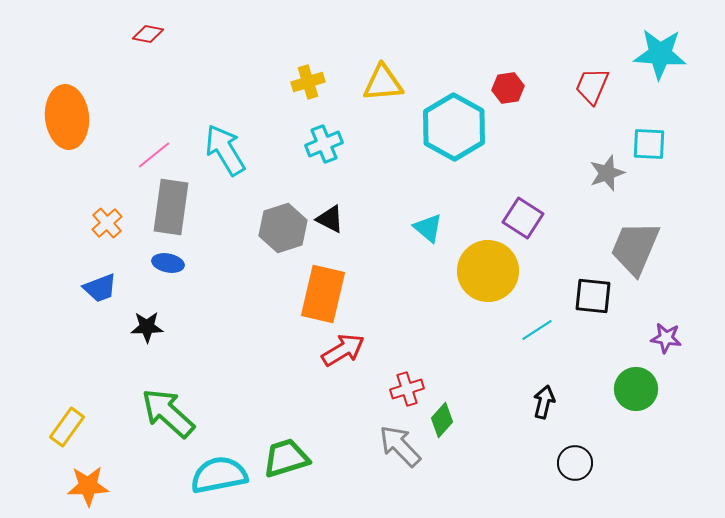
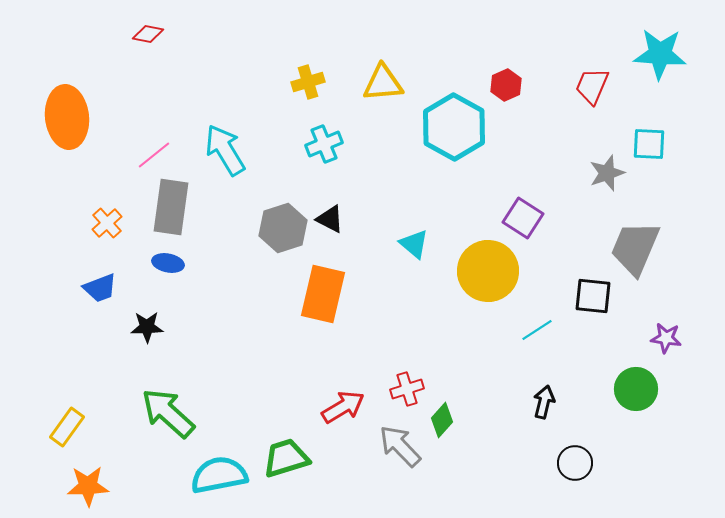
red hexagon: moved 2 px left, 3 px up; rotated 16 degrees counterclockwise
cyan triangle: moved 14 px left, 16 px down
red arrow: moved 57 px down
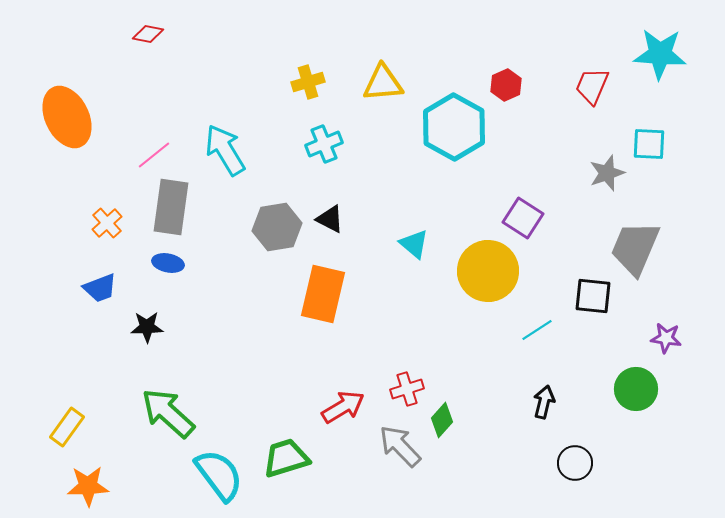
orange ellipse: rotated 20 degrees counterclockwise
gray hexagon: moved 6 px left, 1 px up; rotated 9 degrees clockwise
cyan semicircle: rotated 64 degrees clockwise
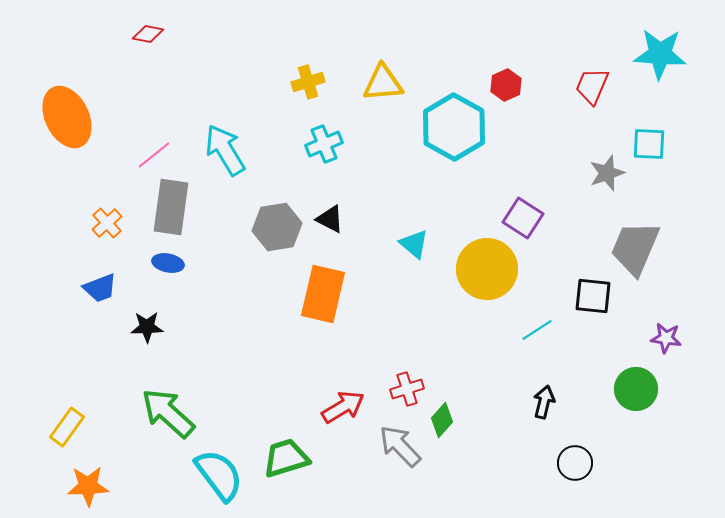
yellow circle: moved 1 px left, 2 px up
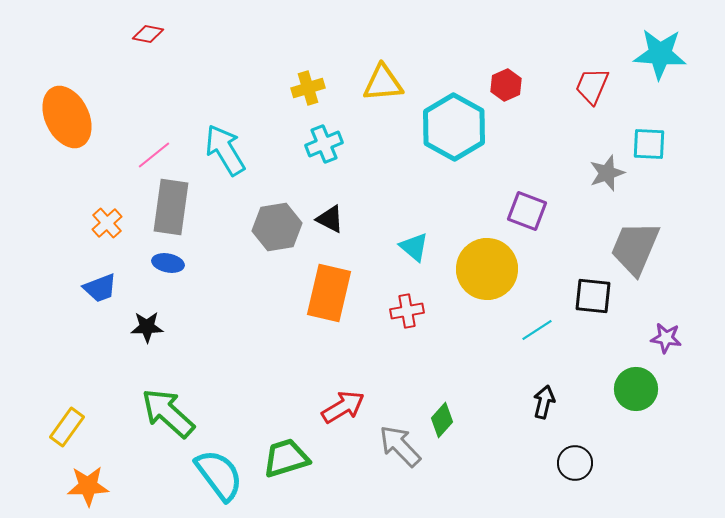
yellow cross: moved 6 px down
purple square: moved 4 px right, 7 px up; rotated 12 degrees counterclockwise
cyan triangle: moved 3 px down
orange rectangle: moved 6 px right, 1 px up
red cross: moved 78 px up; rotated 8 degrees clockwise
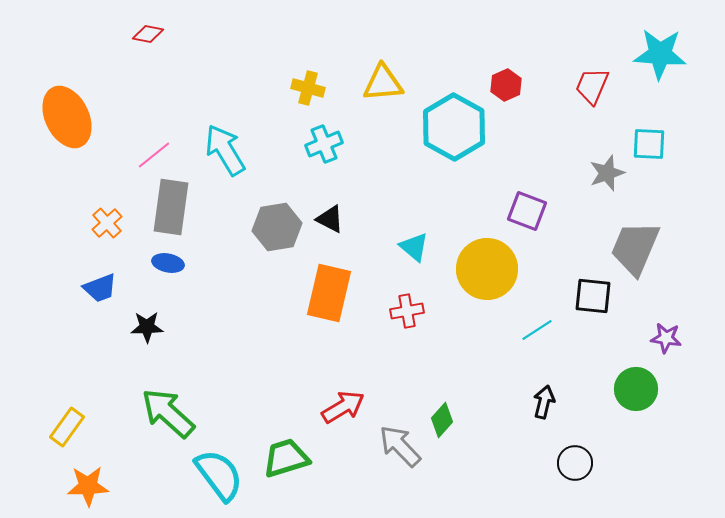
yellow cross: rotated 32 degrees clockwise
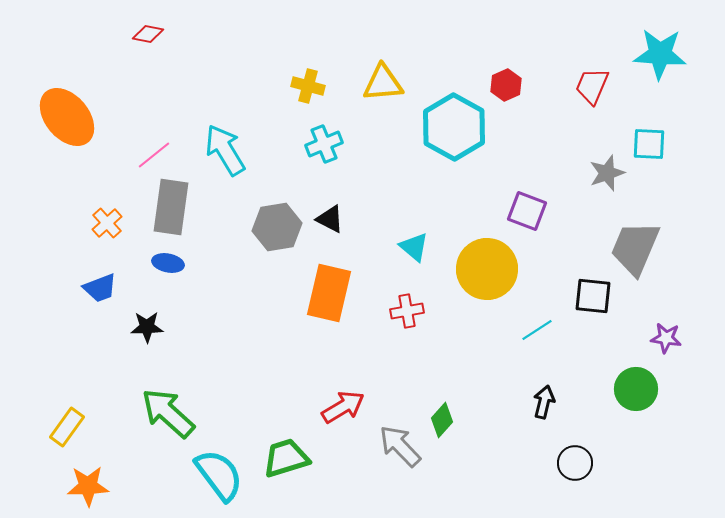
yellow cross: moved 2 px up
orange ellipse: rotated 14 degrees counterclockwise
